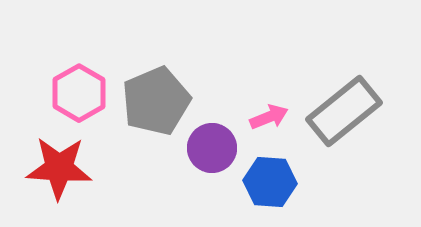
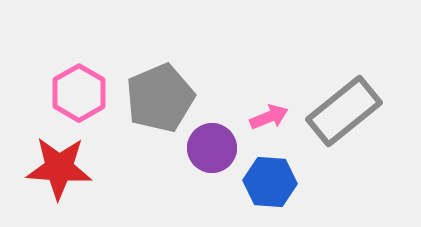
gray pentagon: moved 4 px right, 3 px up
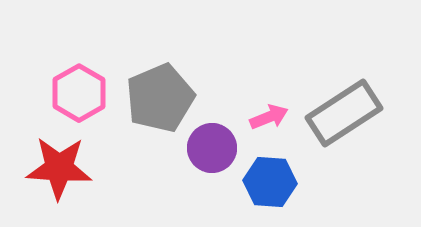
gray rectangle: moved 2 px down; rotated 6 degrees clockwise
